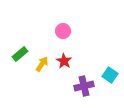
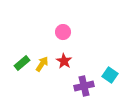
pink circle: moved 1 px down
green rectangle: moved 2 px right, 9 px down
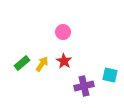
cyan square: rotated 21 degrees counterclockwise
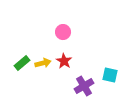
yellow arrow: moved 1 px right, 1 px up; rotated 42 degrees clockwise
purple cross: rotated 18 degrees counterclockwise
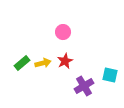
red star: moved 1 px right; rotated 14 degrees clockwise
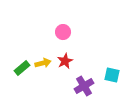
green rectangle: moved 5 px down
cyan square: moved 2 px right
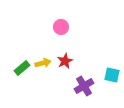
pink circle: moved 2 px left, 5 px up
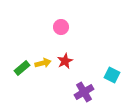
cyan square: rotated 14 degrees clockwise
purple cross: moved 6 px down
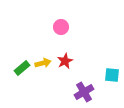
cyan square: rotated 21 degrees counterclockwise
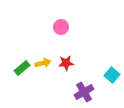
red star: moved 1 px right, 2 px down; rotated 21 degrees clockwise
cyan square: rotated 35 degrees clockwise
